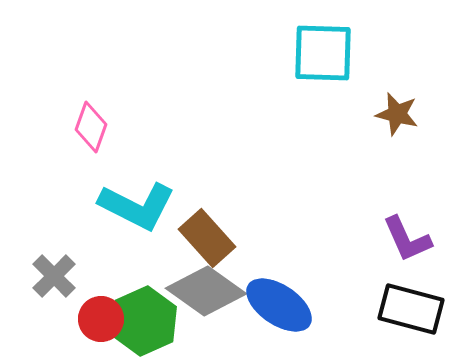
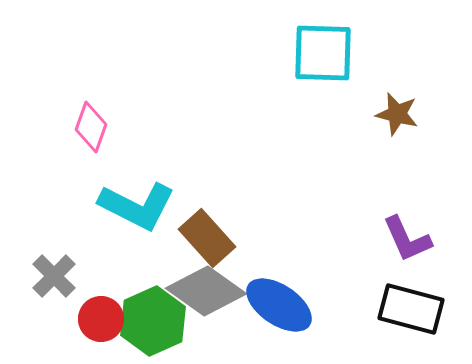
green hexagon: moved 9 px right
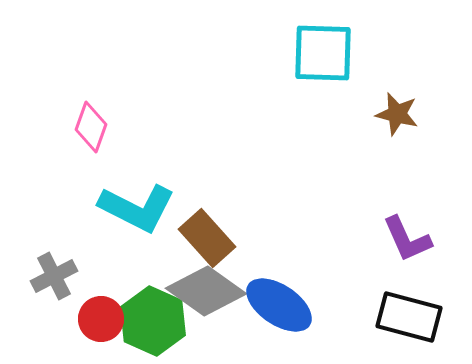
cyan L-shape: moved 2 px down
gray cross: rotated 18 degrees clockwise
black rectangle: moved 2 px left, 8 px down
green hexagon: rotated 12 degrees counterclockwise
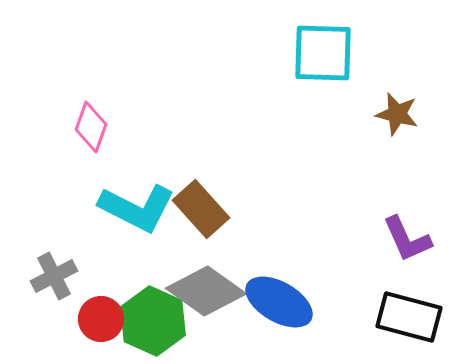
brown rectangle: moved 6 px left, 29 px up
blue ellipse: moved 3 px up; rotated 4 degrees counterclockwise
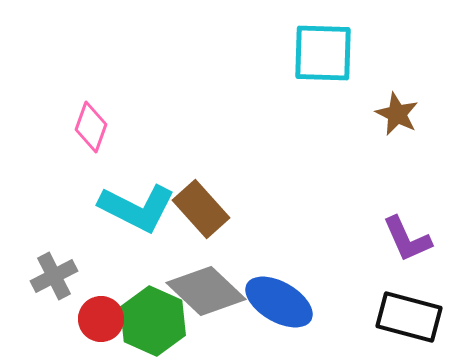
brown star: rotated 12 degrees clockwise
gray diamond: rotated 8 degrees clockwise
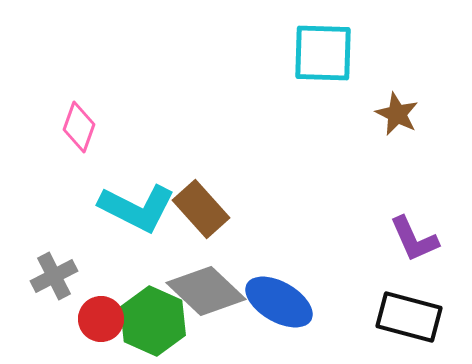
pink diamond: moved 12 px left
purple L-shape: moved 7 px right
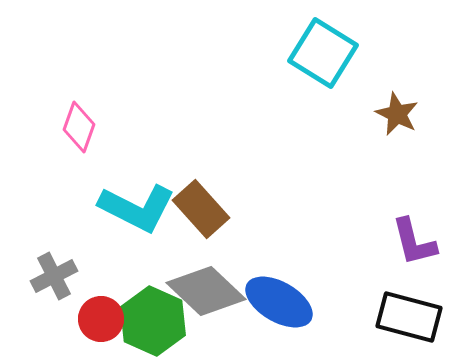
cyan square: rotated 30 degrees clockwise
purple L-shape: moved 3 px down; rotated 10 degrees clockwise
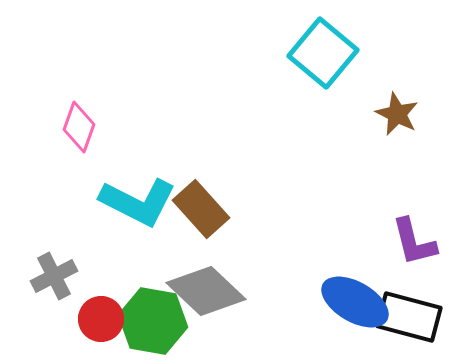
cyan square: rotated 8 degrees clockwise
cyan L-shape: moved 1 px right, 6 px up
blue ellipse: moved 76 px right
green hexagon: rotated 14 degrees counterclockwise
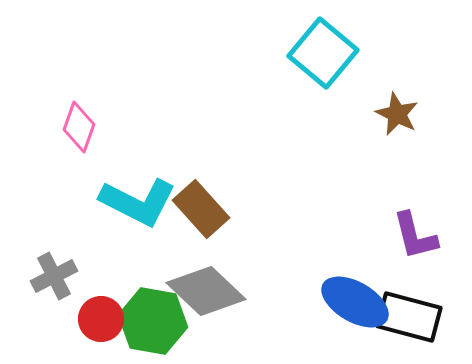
purple L-shape: moved 1 px right, 6 px up
